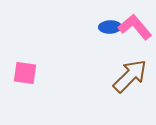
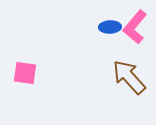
pink L-shape: rotated 100 degrees counterclockwise
brown arrow: moved 1 px left, 1 px down; rotated 87 degrees counterclockwise
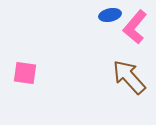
blue ellipse: moved 12 px up; rotated 10 degrees counterclockwise
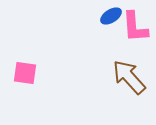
blue ellipse: moved 1 px right, 1 px down; rotated 20 degrees counterclockwise
pink L-shape: rotated 44 degrees counterclockwise
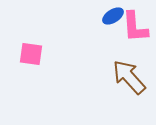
blue ellipse: moved 2 px right
pink square: moved 6 px right, 19 px up
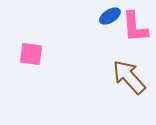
blue ellipse: moved 3 px left
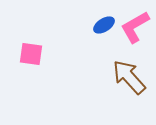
blue ellipse: moved 6 px left, 9 px down
pink L-shape: rotated 64 degrees clockwise
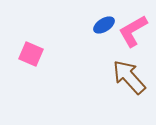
pink L-shape: moved 2 px left, 4 px down
pink square: rotated 15 degrees clockwise
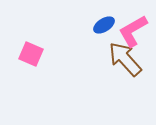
brown arrow: moved 4 px left, 18 px up
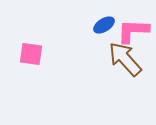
pink L-shape: rotated 32 degrees clockwise
pink square: rotated 15 degrees counterclockwise
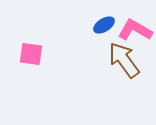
pink L-shape: moved 2 px right, 1 px up; rotated 28 degrees clockwise
brown arrow: moved 1 px left, 1 px down; rotated 6 degrees clockwise
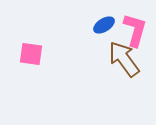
pink L-shape: rotated 76 degrees clockwise
brown arrow: moved 1 px up
